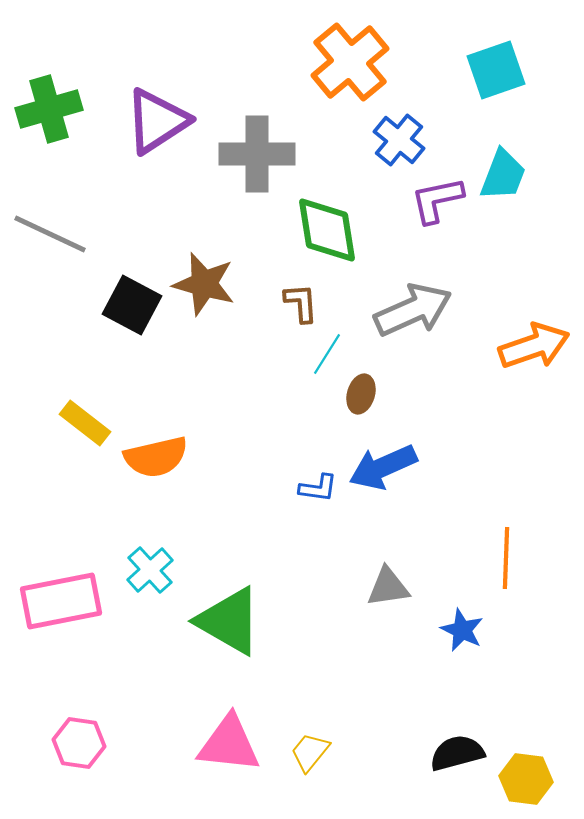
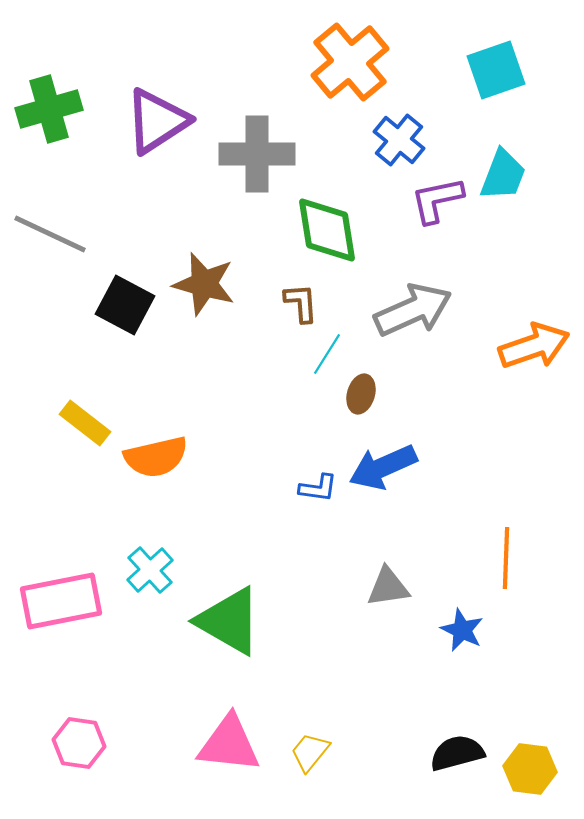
black square: moved 7 px left
yellow hexagon: moved 4 px right, 10 px up
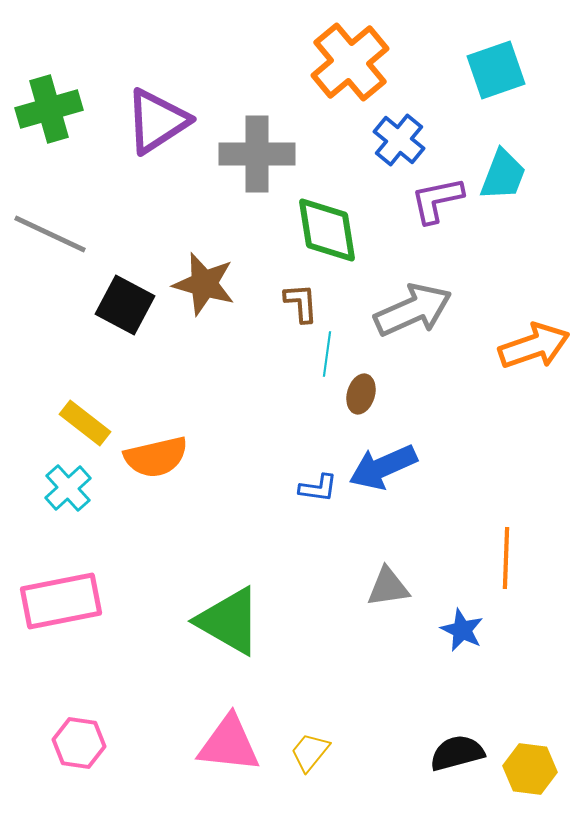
cyan line: rotated 24 degrees counterclockwise
cyan cross: moved 82 px left, 82 px up
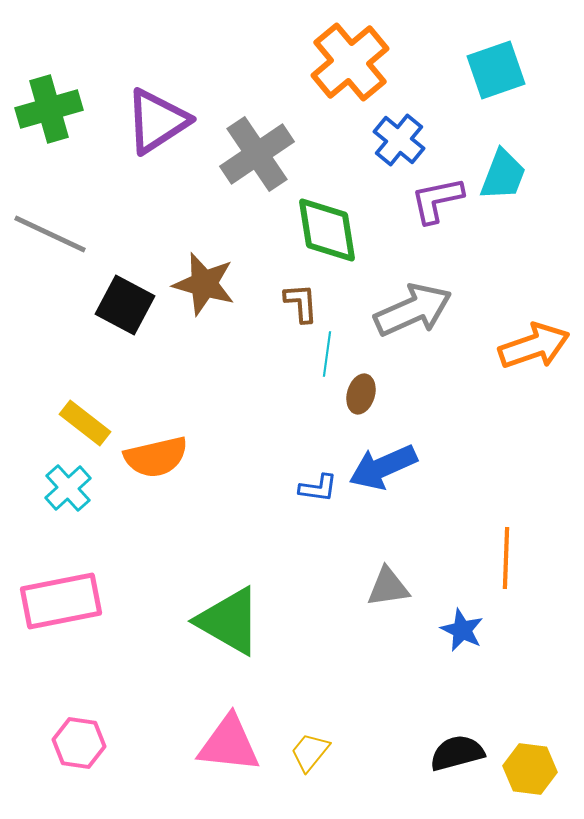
gray cross: rotated 34 degrees counterclockwise
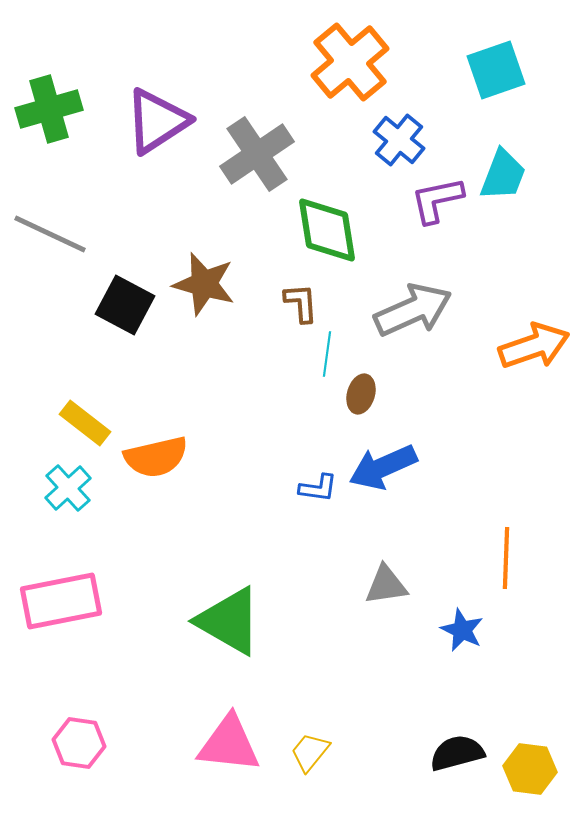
gray triangle: moved 2 px left, 2 px up
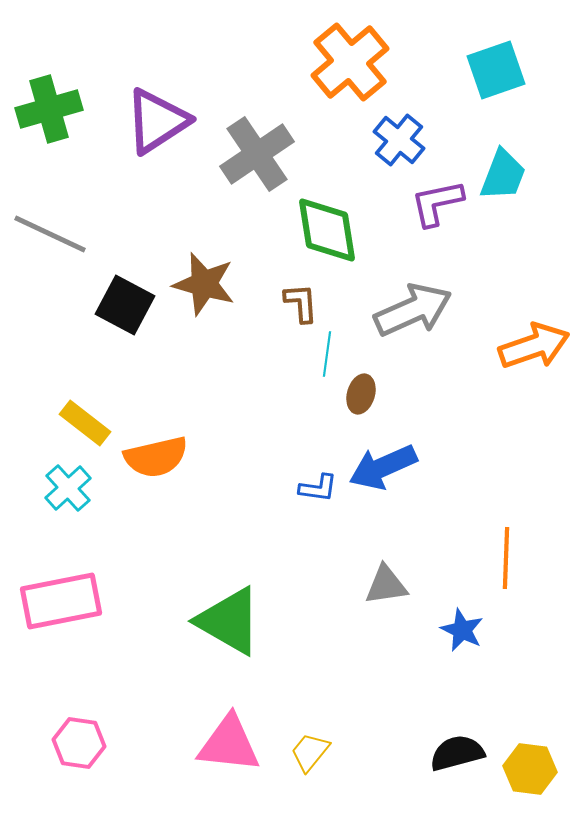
purple L-shape: moved 3 px down
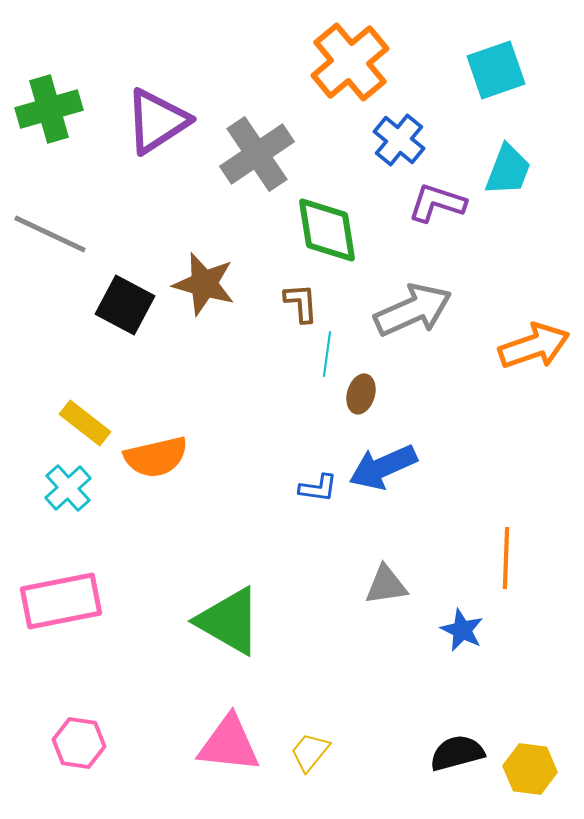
cyan trapezoid: moved 5 px right, 5 px up
purple L-shape: rotated 30 degrees clockwise
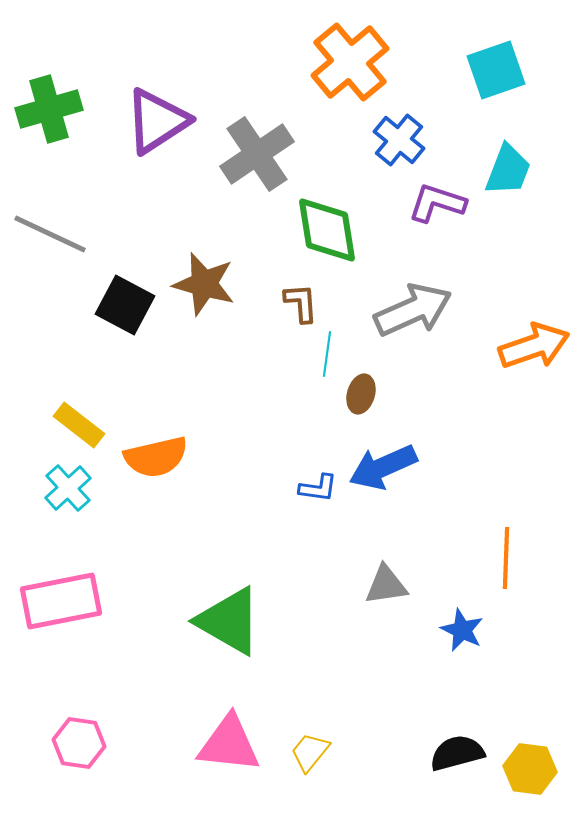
yellow rectangle: moved 6 px left, 2 px down
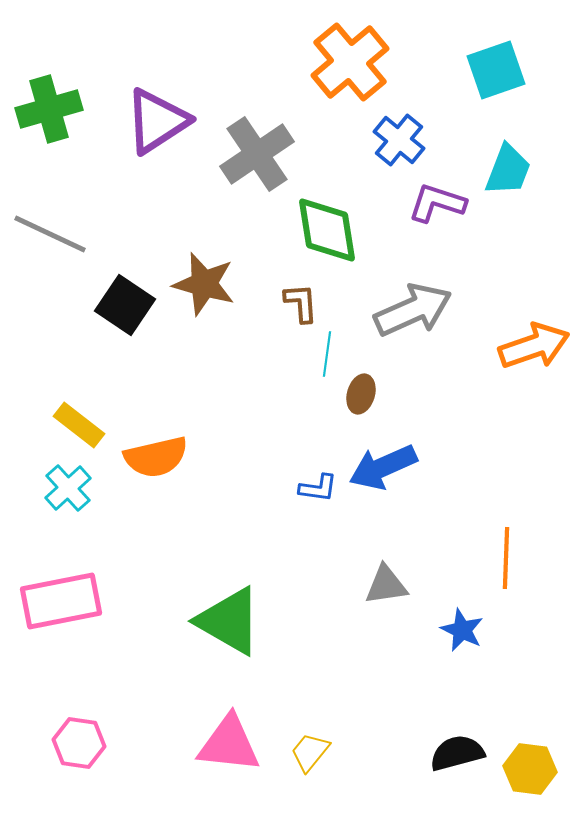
black square: rotated 6 degrees clockwise
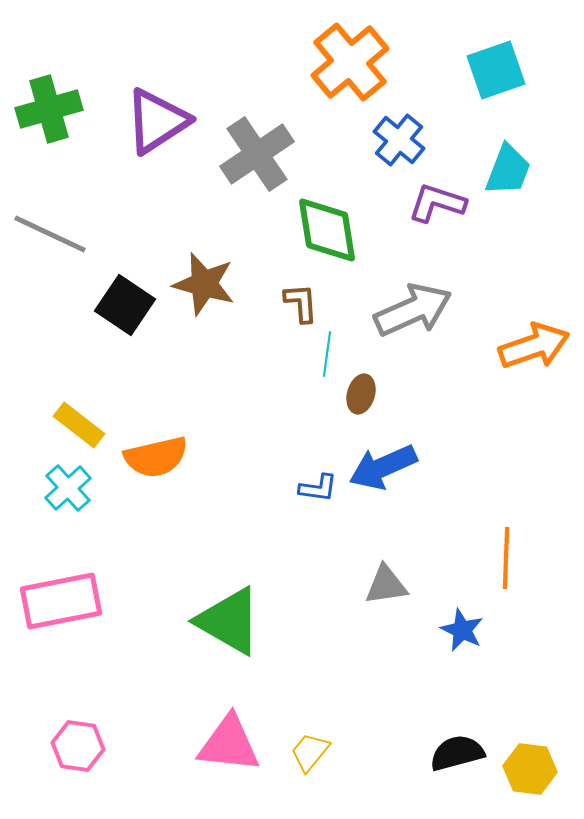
pink hexagon: moved 1 px left, 3 px down
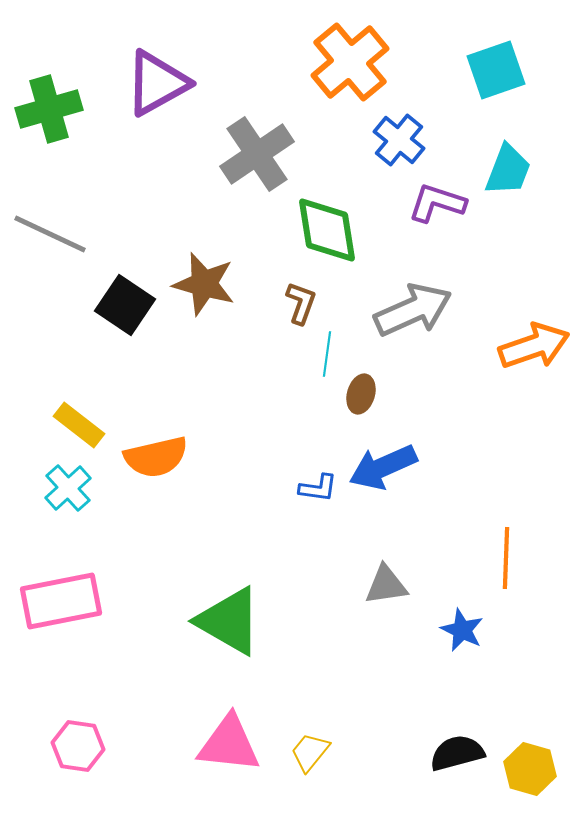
purple triangle: moved 38 px up; rotated 4 degrees clockwise
brown L-shape: rotated 24 degrees clockwise
yellow hexagon: rotated 9 degrees clockwise
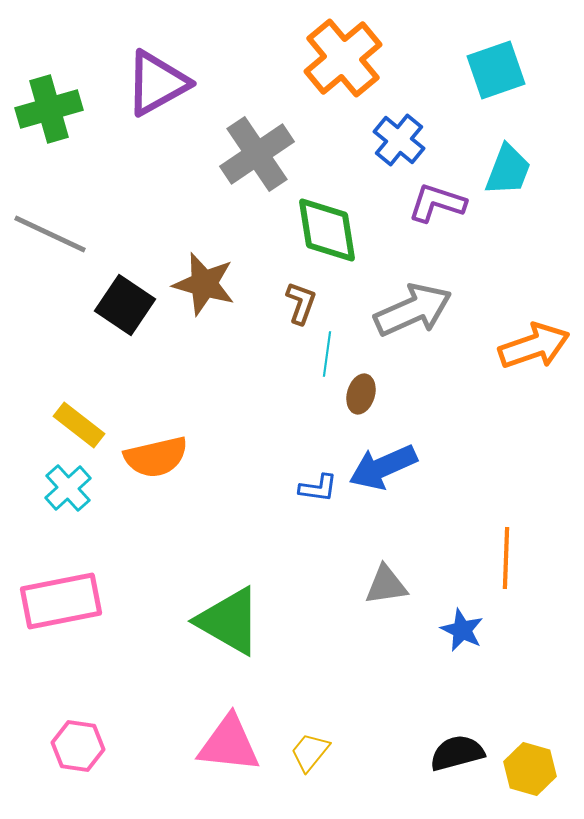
orange cross: moved 7 px left, 4 px up
